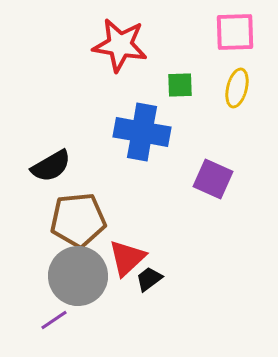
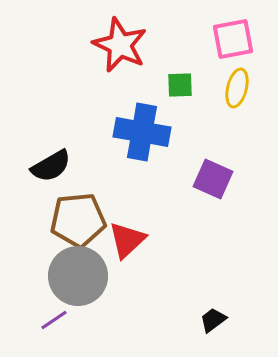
pink square: moved 2 px left, 7 px down; rotated 9 degrees counterclockwise
red star: rotated 16 degrees clockwise
red triangle: moved 18 px up
black trapezoid: moved 64 px right, 41 px down
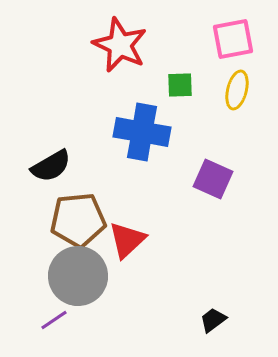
yellow ellipse: moved 2 px down
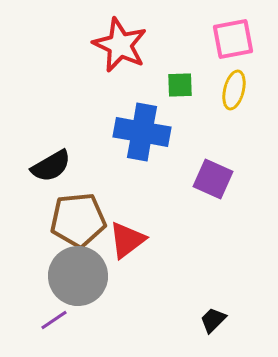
yellow ellipse: moved 3 px left
red triangle: rotated 6 degrees clockwise
black trapezoid: rotated 8 degrees counterclockwise
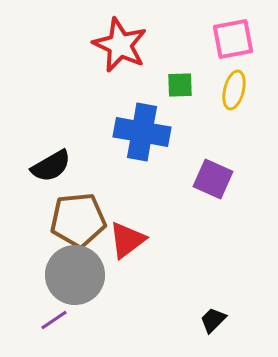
gray circle: moved 3 px left, 1 px up
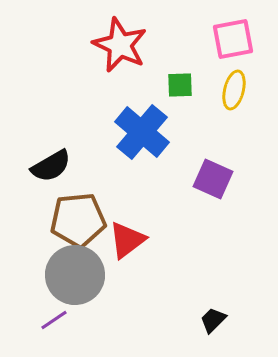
blue cross: rotated 30 degrees clockwise
